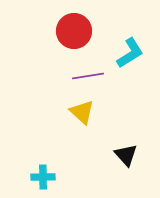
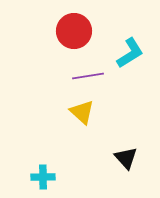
black triangle: moved 3 px down
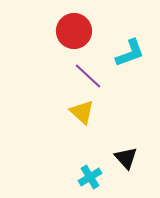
cyan L-shape: rotated 12 degrees clockwise
purple line: rotated 52 degrees clockwise
cyan cross: moved 47 px right; rotated 30 degrees counterclockwise
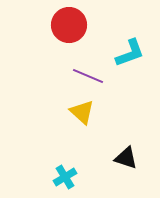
red circle: moved 5 px left, 6 px up
purple line: rotated 20 degrees counterclockwise
black triangle: rotated 30 degrees counterclockwise
cyan cross: moved 25 px left
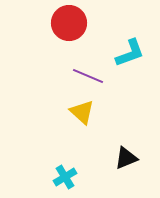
red circle: moved 2 px up
black triangle: rotated 40 degrees counterclockwise
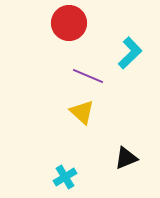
cyan L-shape: rotated 24 degrees counterclockwise
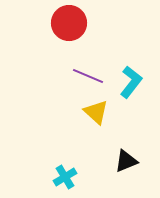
cyan L-shape: moved 1 px right, 29 px down; rotated 8 degrees counterclockwise
yellow triangle: moved 14 px right
black triangle: moved 3 px down
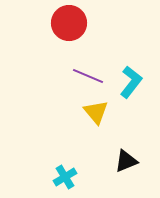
yellow triangle: rotated 8 degrees clockwise
